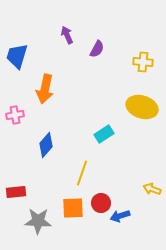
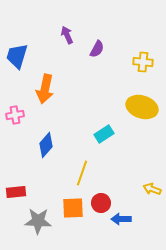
blue arrow: moved 1 px right, 3 px down; rotated 18 degrees clockwise
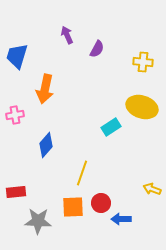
cyan rectangle: moved 7 px right, 7 px up
orange square: moved 1 px up
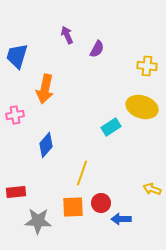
yellow cross: moved 4 px right, 4 px down
